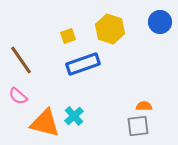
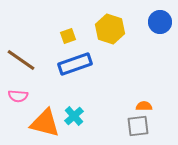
brown line: rotated 20 degrees counterclockwise
blue rectangle: moved 8 px left
pink semicircle: rotated 36 degrees counterclockwise
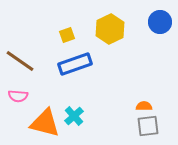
yellow hexagon: rotated 16 degrees clockwise
yellow square: moved 1 px left, 1 px up
brown line: moved 1 px left, 1 px down
gray square: moved 10 px right
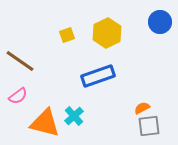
yellow hexagon: moved 3 px left, 4 px down
blue rectangle: moved 23 px right, 12 px down
pink semicircle: rotated 42 degrees counterclockwise
orange semicircle: moved 2 px left, 2 px down; rotated 28 degrees counterclockwise
gray square: moved 1 px right
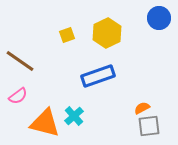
blue circle: moved 1 px left, 4 px up
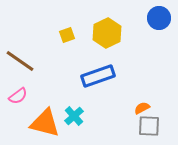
gray square: rotated 10 degrees clockwise
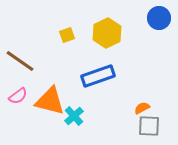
orange triangle: moved 5 px right, 22 px up
